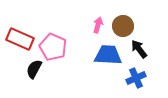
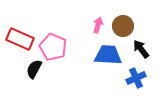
black arrow: moved 2 px right
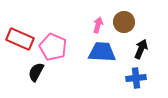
brown circle: moved 1 px right, 4 px up
black arrow: rotated 60 degrees clockwise
blue trapezoid: moved 6 px left, 3 px up
black semicircle: moved 2 px right, 3 px down
blue cross: rotated 18 degrees clockwise
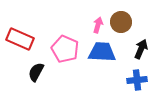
brown circle: moved 3 px left
pink pentagon: moved 12 px right, 2 px down
blue cross: moved 1 px right, 2 px down
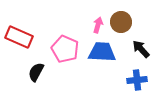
red rectangle: moved 1 px left, 2 px up
black arrow: rotated 66 degrees counterclockwise
